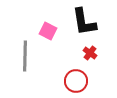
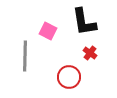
red circle: moved 7 px left, 4 px up
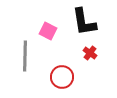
red circle: moved 7 px left
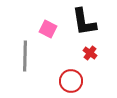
pink square: moved 2 px up
red circle: moved 9 px right, 4 px down
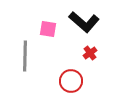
black L-shape: rotated 40 degrees counterclockwise
pink square: rotated 18 degrees counterclockwise
red cross: rotated 16 degrees clockwise
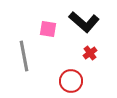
gray line: moved 1 px left; rotated 12 degrees counterclockwise
